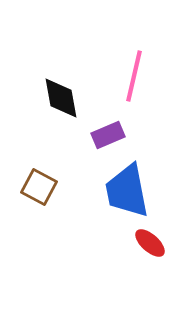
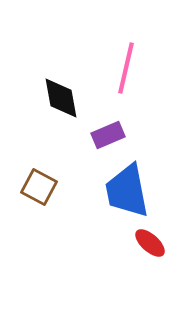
pink line: moved 8 px left, 8 px up
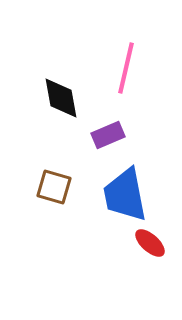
brown square: moved 15 px right; rotated 12 degrees counterclockwise
blue trapezoid: moved 2 px left, 4 px down
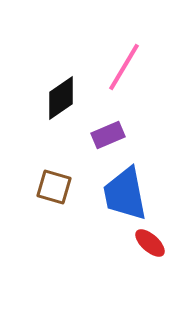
pink line: moved 2 px left, 1 px up; rotated 18 degrees clockwise
black diamond: rotated 66 degrees clockwise
blue trapezoid: moved 1 px up
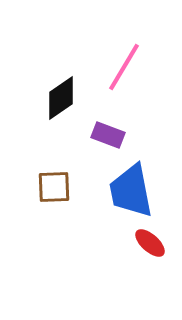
purple rectangle: rotated 44 degrees clockwise
brown square: rotated 18 degrees counterclockwise
blue trapezoid: moved 6 px right, 3 px up
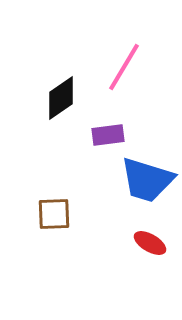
purple rectangle: rotated 28 degrees counterclockwise
brown square: moved 27 px down
blue trapezoid: moved 16 px right, 11 px up; rotated 62 degrees counterclockwise
red ellipse: rotated 12 degrees counterclockwise
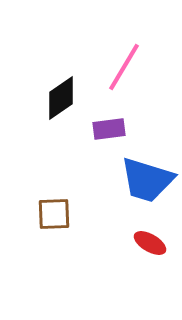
purple rectangle: moved 1 px right, 6 px up
